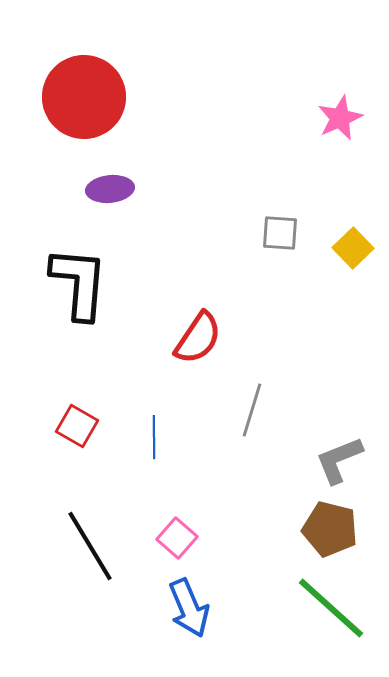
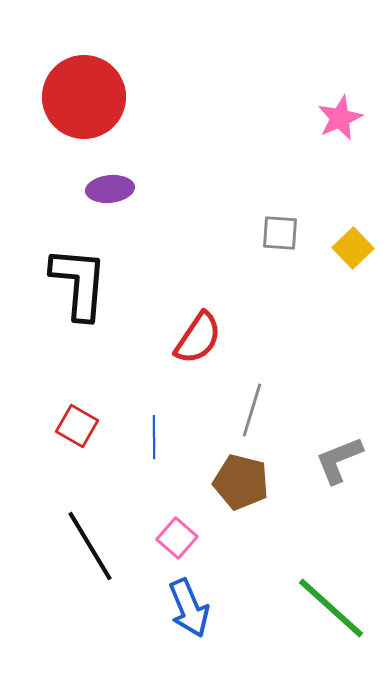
brown pentagon: moved 89 px left, 47 px up
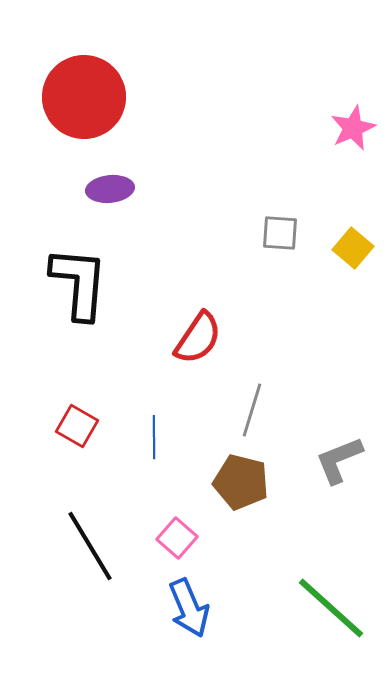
pink star: moved 13 px right, 10 px down
yellow square: rotated 6 degrees counterclockwise
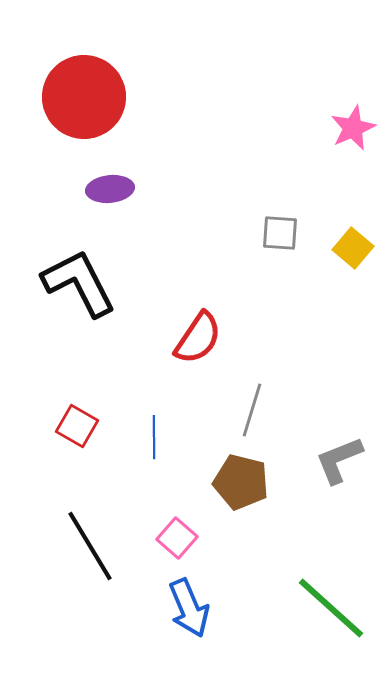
black L-shape: rotated 32 degrees counterclockwise
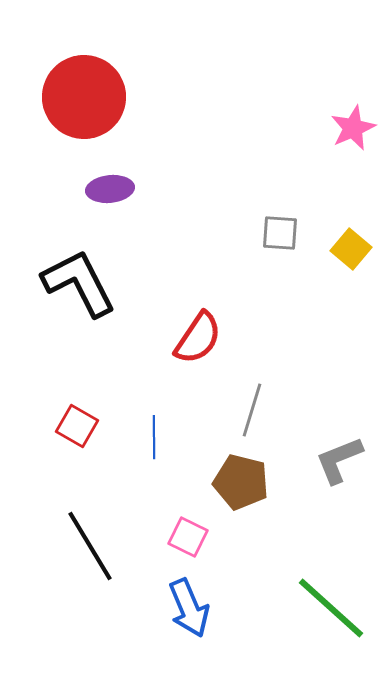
yellow square: moved 2 px left, 1 px down
pink square: moved 11 px right, 1 px up; rotated 15 degrees counterclockwise
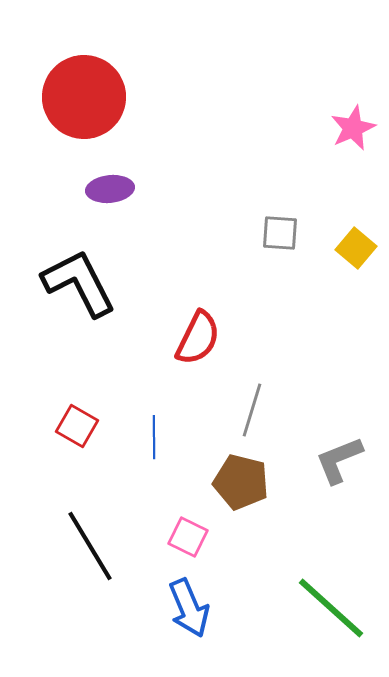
yellow square: moved 5 px right, 1 px up
red semicircle: rotated 8 degrees counterclockwise
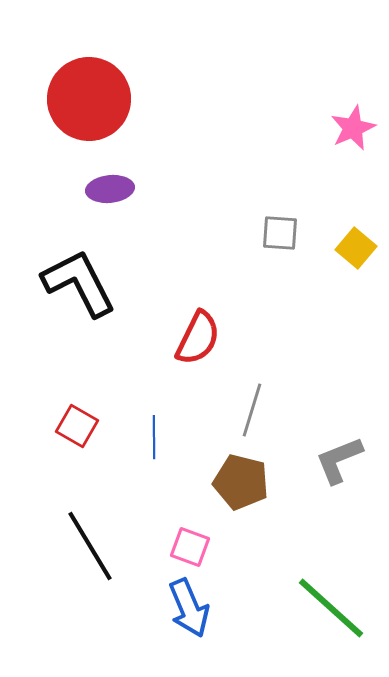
red circle: moved 5 px right, 2 px down
pink square: moved 2 px right, 10 px down; rotated 6 degrees counterclockwise
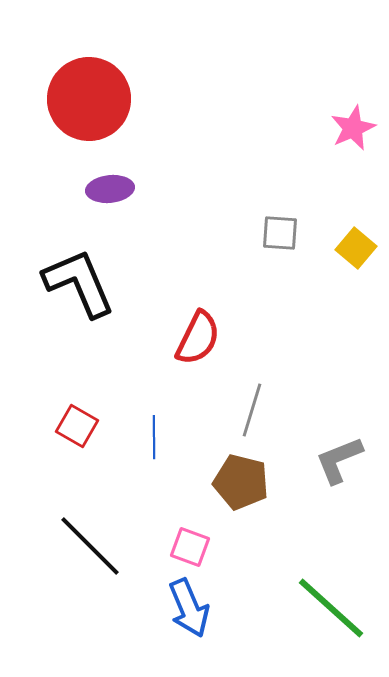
black L-shape: rotated 4 degrees clockwise
black line: rotated 14 degrees counterclockwise
